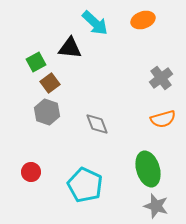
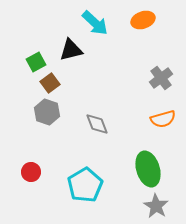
black triangle: moved 1 px right, 2 px down; rotated 20 degrees counterclockwise
cyan pentagon: rotated 16 degrees clockwise
gray star: rotated 15 degrees clockwise
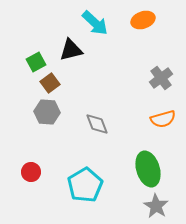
gray hexagon: rotated 15 degrees counterclockwise
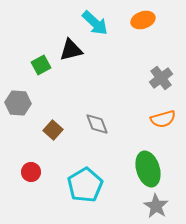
green square: moved 5 px right, 3 px down
brown square: moved 3 px right, 47 px down; rotated 12 degrees counterclockwise
gray hexagon: moved 29 px left, 9 px up
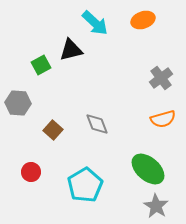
green ellipse: rotated 32 degrees counterclockwise
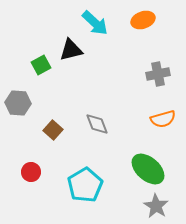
gray cross: moved 3 px left, 4 px up; rotated 25 degrees clockwise
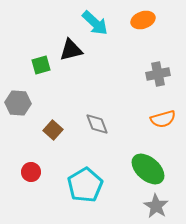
green square: rotated 12 degrees clockwise
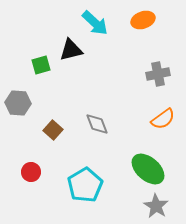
orange semicircle: rotated 20 degrees counterclockwise
